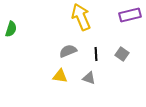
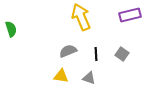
green semicircle: rotated 35 degrees counterclockwise
yellow triangle: moved 1 px right
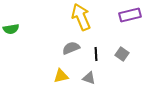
green semicircle: rotated 98 degrees clockwise
gray semicircle: moved 3 px right, 3 px up
yellow triangle: rotated 21 degrees counterclockwise
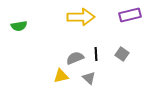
yellow arrow: rotated 112 degrees clockwise
green semicircle: moved 8 px right, 3 px up
gray semicircle: moved 4 px right, 10 px down
gray triangle: rotated 24 degrees clockwise
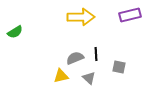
green semicircle: moved 4 px left, 6 px down; rotated 21 degrees counterclockwise
gray square: moved 3 px left, 13 px down; rotated 24 degrees counterclockwise
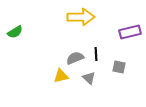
purple rectangle: moved 17 px down
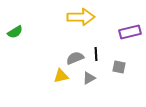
gray triangle: rotated 48 degrees clockwise
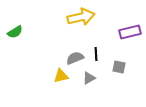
yellow arrow: rotated 12 degrees counterclockwise
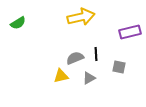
green semicircle: moved 3 px right, 9 px up
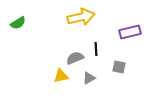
black line: moved 5 px up
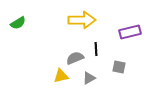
yellow arrow: moved 1 px right, 3 px down; rotated 12 degrees clockwise
